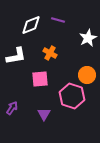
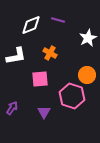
purple triangle: moved 2 px up
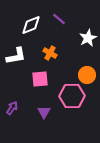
purple line: moved 1 px right, 1 px up; rotated 24 degrees clockwise
pink hexagon: rotated 20 degrees counterclockwise
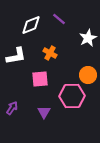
orange circle: moved 1 px right
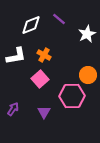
white star: moved 1 px left, 4 px up
orange cross: moved 6 px left, 2 px down
pink square: rotated 36 degrees counterclockwise
purple arrow: moved 1 px right, 1 px down
